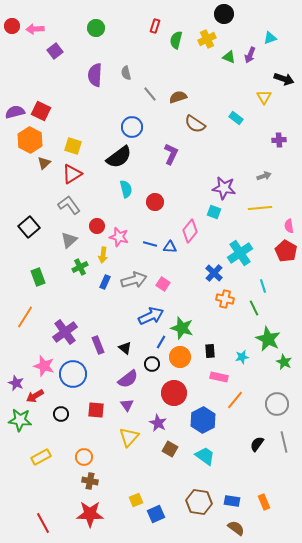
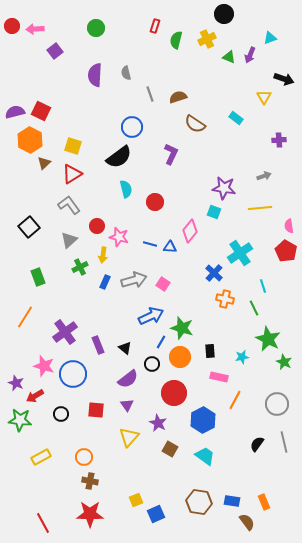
gray line at (150, 94): rotated 21 degrees clockwise
orange line at (235, 400): rotated 12 degrees counterclockwise
brown semicircle at (236, 528): moved 11 px right, 6 px up; rotated 18 degrees clockwise
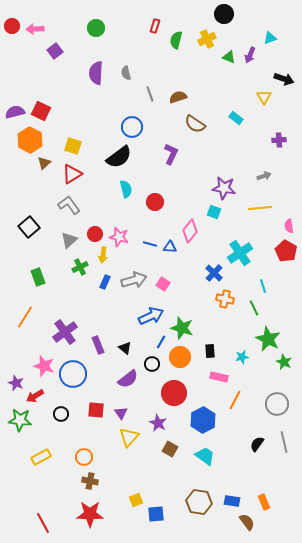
purple semicircle at (95, 75): moved 1 px right, 2 px up
red circle at (97, 226): moved 2 px left, 8 px down
purple triangle at (127, 405): moved 6 px left, 8 px down
blue square at (156, 514): rotated 18 degrees clockwise
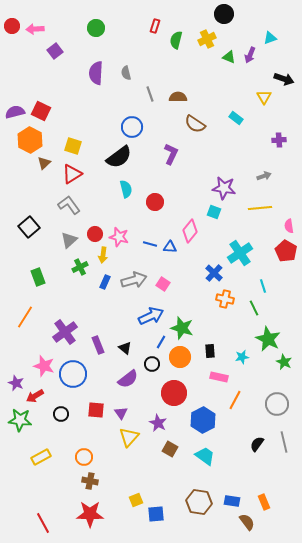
brown semicircle at (178, 97): rotated 18 degrees clockwise
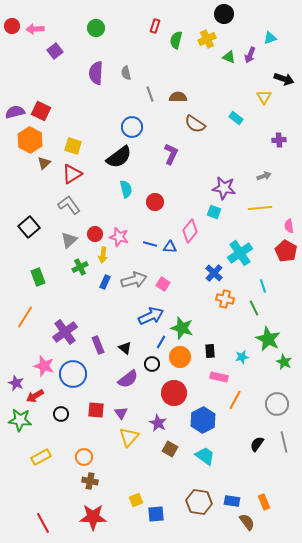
red star at (90, 514): moved 3 px right, 3 px down
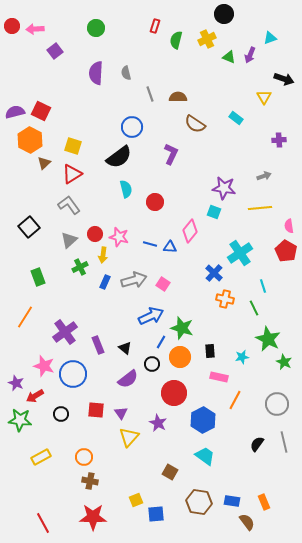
brown square at (170, 449): moved 23 px down
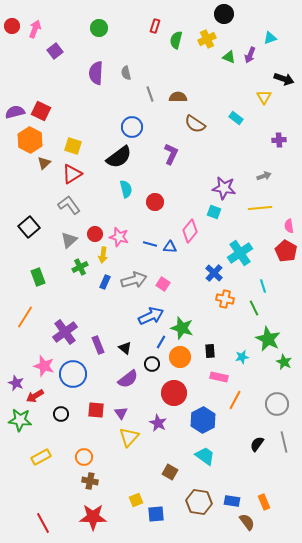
green circle at (96, 28): moved 3 px right
pink arrow at (35, 29): rotated 114 degrees clockwise
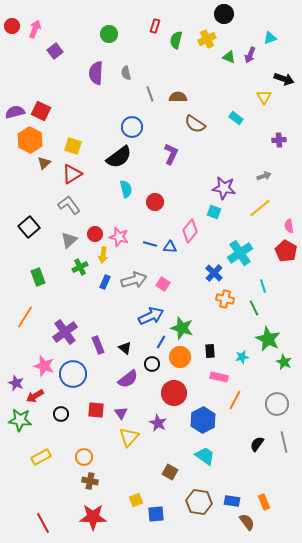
green circle at (99, 28): moved 10 px right, 6 px down
yellow line at (260, 208): rotated 35 degrees counterclockwise
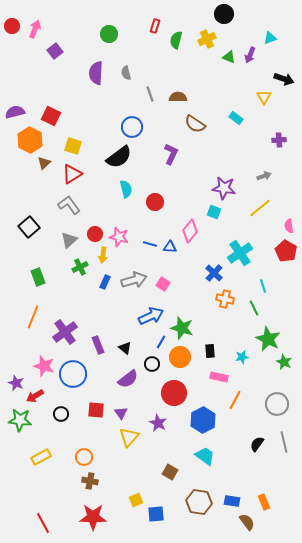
red square at (41, 111): moved 10 px right, 5 px down
orange line at (25, 317): moved 8 px right; rotated 10 degrees counterclockwise
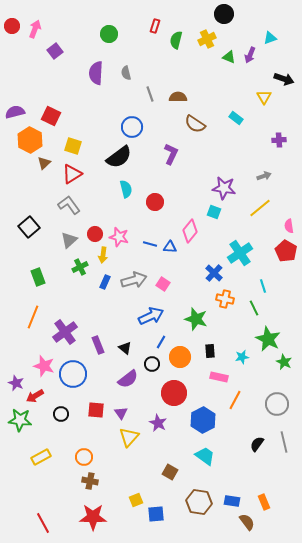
green star at (182, 328): moved 14 px right, 9 px up
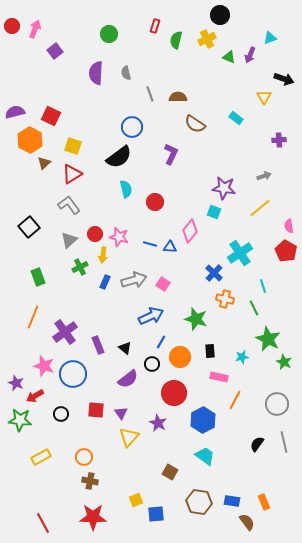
black circle at (224, 14): moved 4 px left, 1 px down
